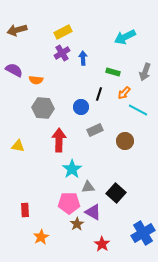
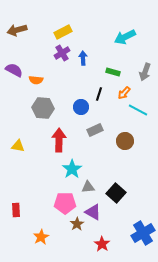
pink pentagon: moved 4 px left
red rectangle: moved 9 px left
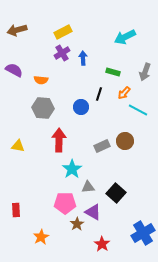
orange semicircle: moved 5 px right
gray rectangle: moved 7 px right, 16 px down
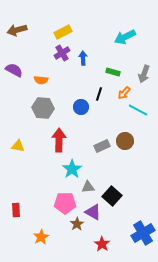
gray arrow: moved 1 px left, 2 px down
black square: moved 4 px left, 3 px down
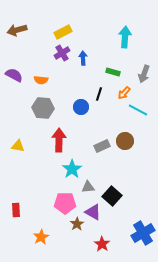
cyan arrow: rotated 120 degrees clockwise
purple semicircle: moved 5 px down
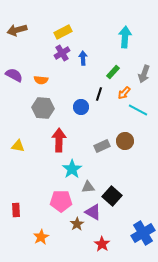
green rectangle: rotated 64 degrees counterclockwise
pink pentagon: moved 4 px left, 2 px up
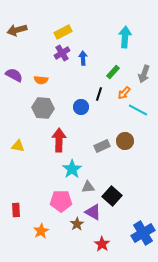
orange star: moved 6 px up
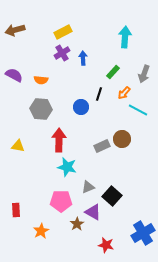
brown arrow: moved 2 px left
gray hexagon: moved 2 px left, 1 px down
brown circle: moved 3 px left, 2 px up
cyan star: moved 5 px left, 2 px up; rotated 24 degrees counterclockwise
gray triangle: rotated 16 degrees counterclockwise
red star: moved 4 px right, 1 px down; rotated 21 degrees counterclockwise
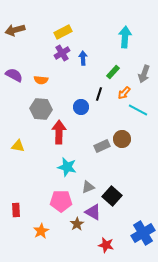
red arrow: moved 8 px up
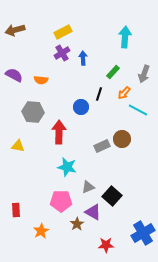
gray hexagon: moved 8 px left, 3 px down
red star: rotated 14 degrees counterclockwise
